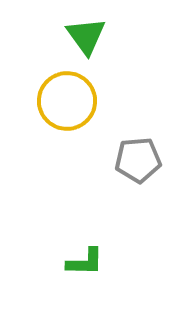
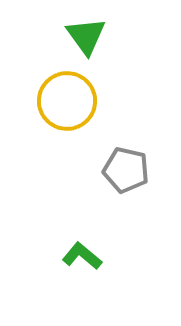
gray pentagon: moved 12 px left, 10 px down; rotated 18 degrees clockwise
green L-shape: moved 3 px left, 6 px up; rotated 141 degrees counterclockwise
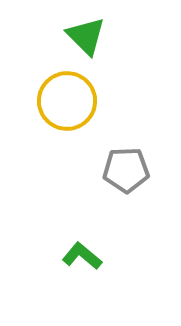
green triangle: rotated 9 degrees counterclockwise
gray pentagon: rotated 15 degrees counterclockwise
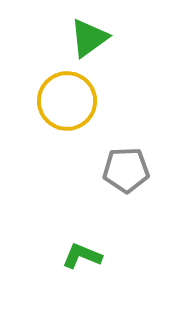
green triangle: moved 3 px right, 2 px down; rotated 39 degrees clockwise
green L-shape: rotated 18 degrees counterclockwise
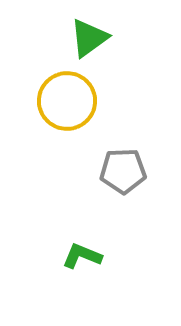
gray pentagon: moved 3 px left, 1 px down
